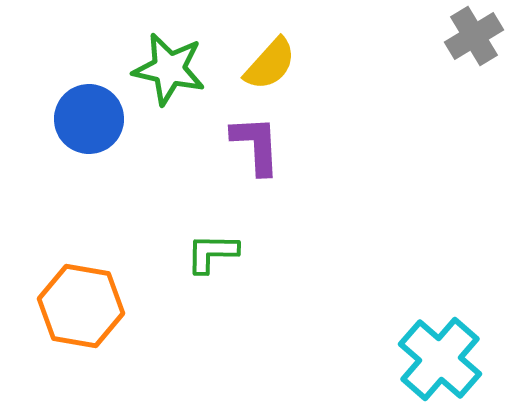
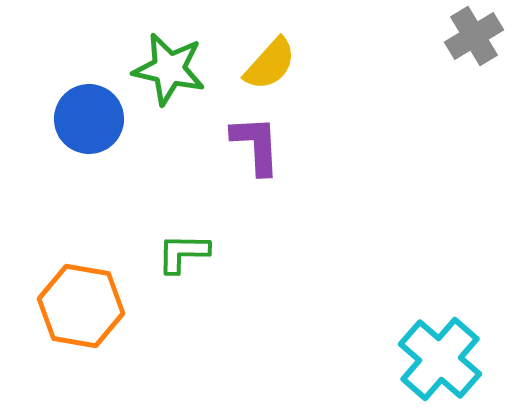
green L-shape: moved 29 px left
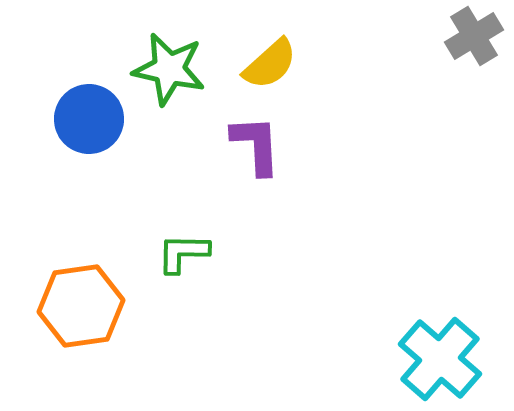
yellow semicircle: rotated 6 degrees clockwise
orange hexagon: rotated 18 degrees counterclockwise
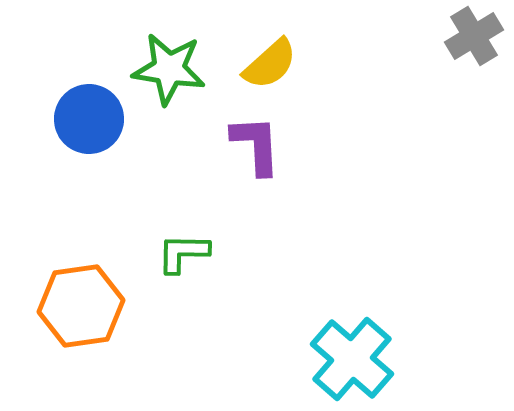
green star: rotated 4 degrees counterclockwise
cyan cross: moved 88 px left
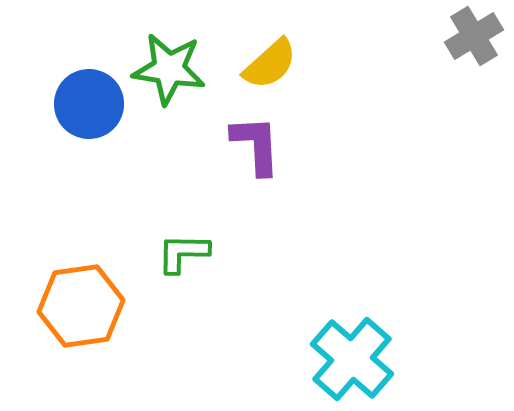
blue circle: moved 15 px up
